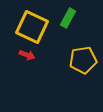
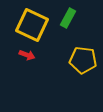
yellow square: moved 2 px up
yellow pentagon: rotated 16 degrees clockwise
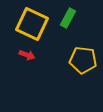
yellow square: moved 1 px up
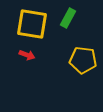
yellow square: rotated 16 degrees counterclockwise
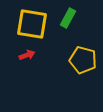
red arrow: rotated 42 degrees counterclockwise
yellow pentagon: rotated 8 degrees clockwise
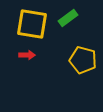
green rectangle: rotated 24 degrees clockwise
red arrow: rotated 21 degrees clockwise
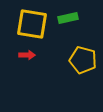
green rectangle: rotated 24 degrees clockwise
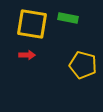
green rectangle: rotated 24 degrees clockwise
yellow pentagon: moved 5 px down
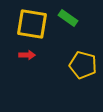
green rectangle: rotated 24 degrees clockwise
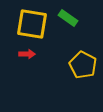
red arrow: moved 1 px up
yellow pentagon: rotated 12 degrees clockwise
